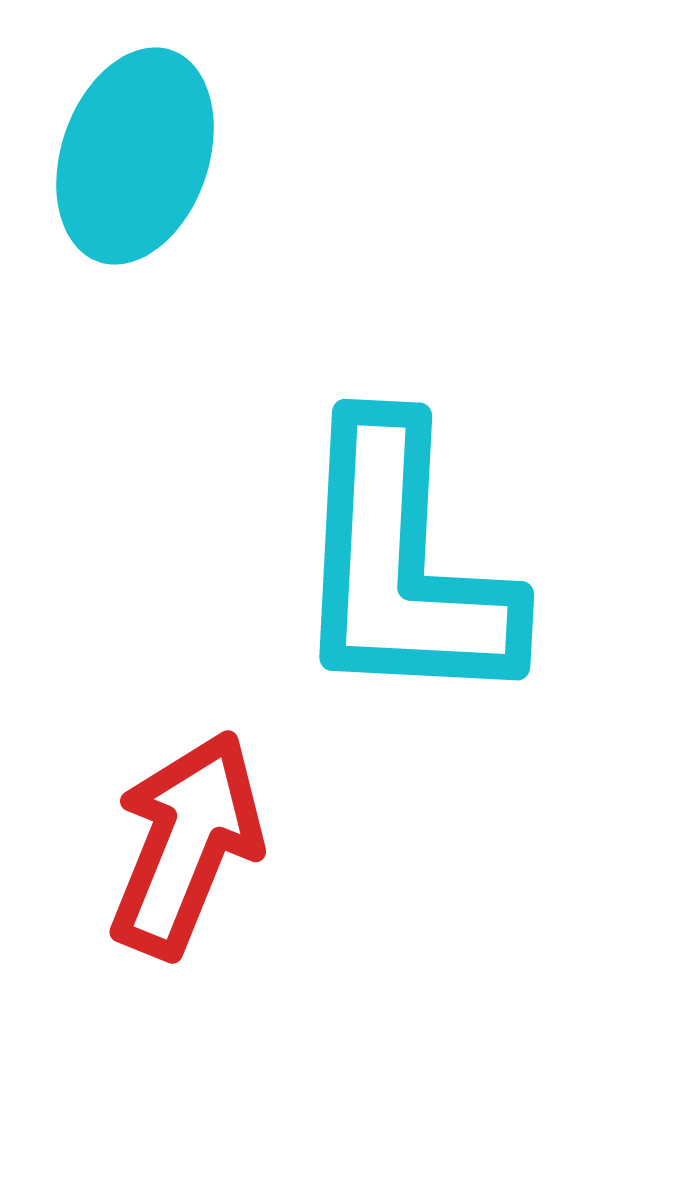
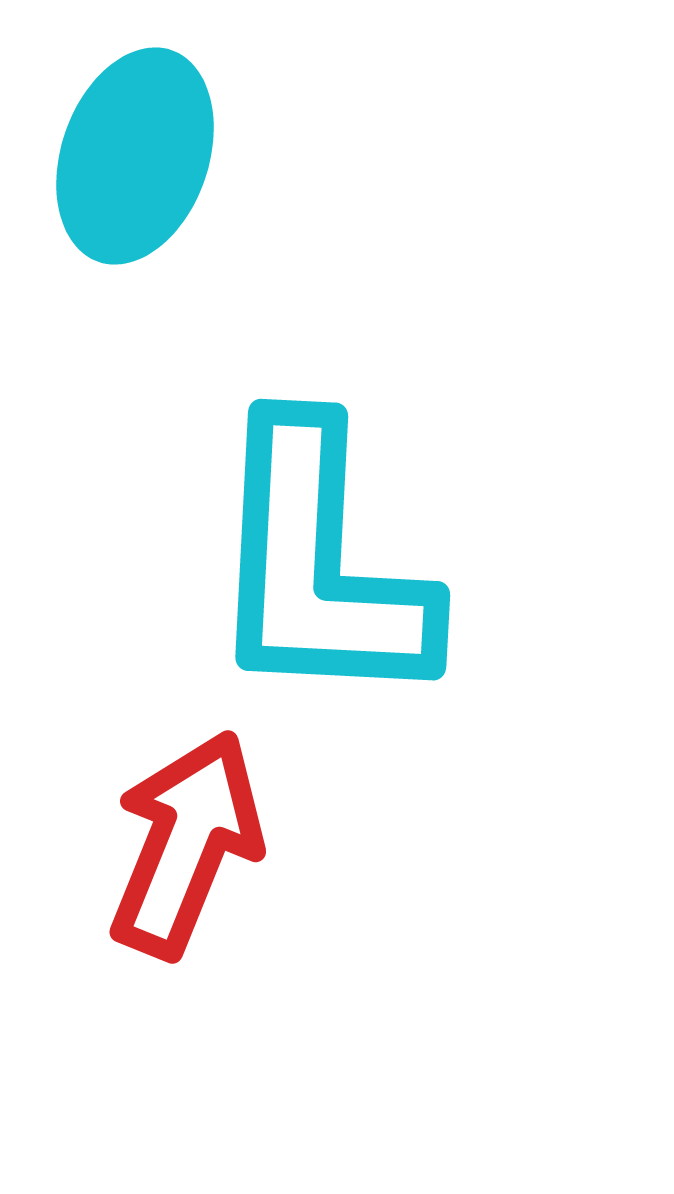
cyan L-shape: moved 84 px left
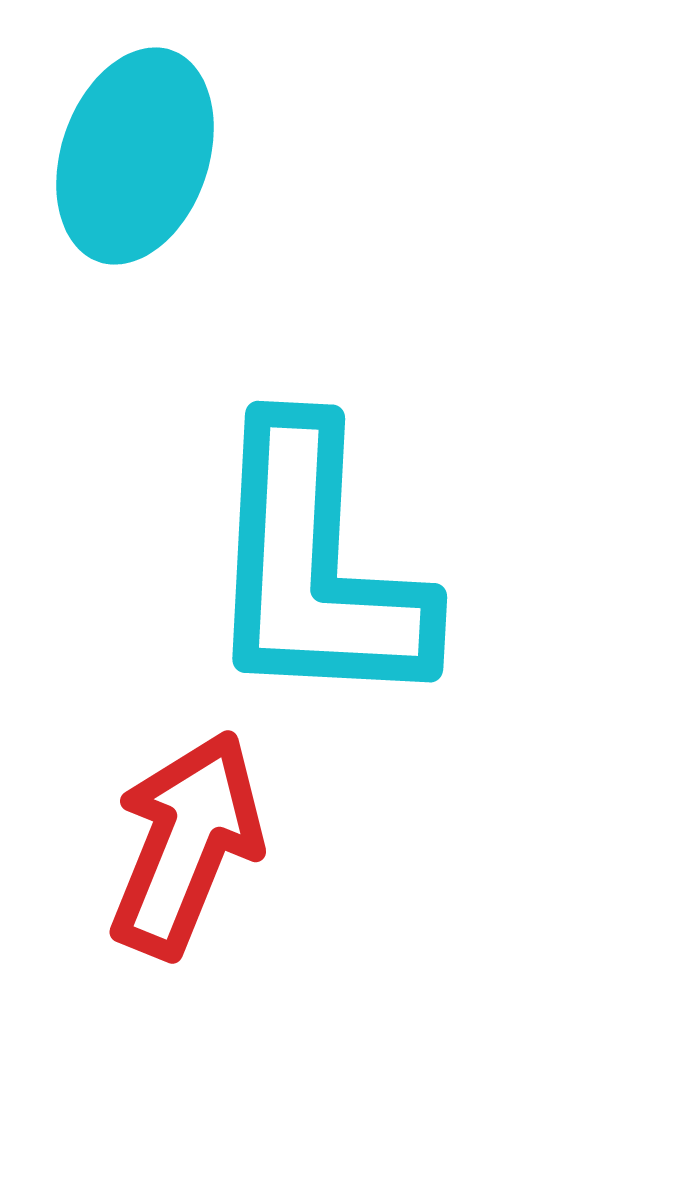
cyan L-shape: moved 3 px left, 2 px down
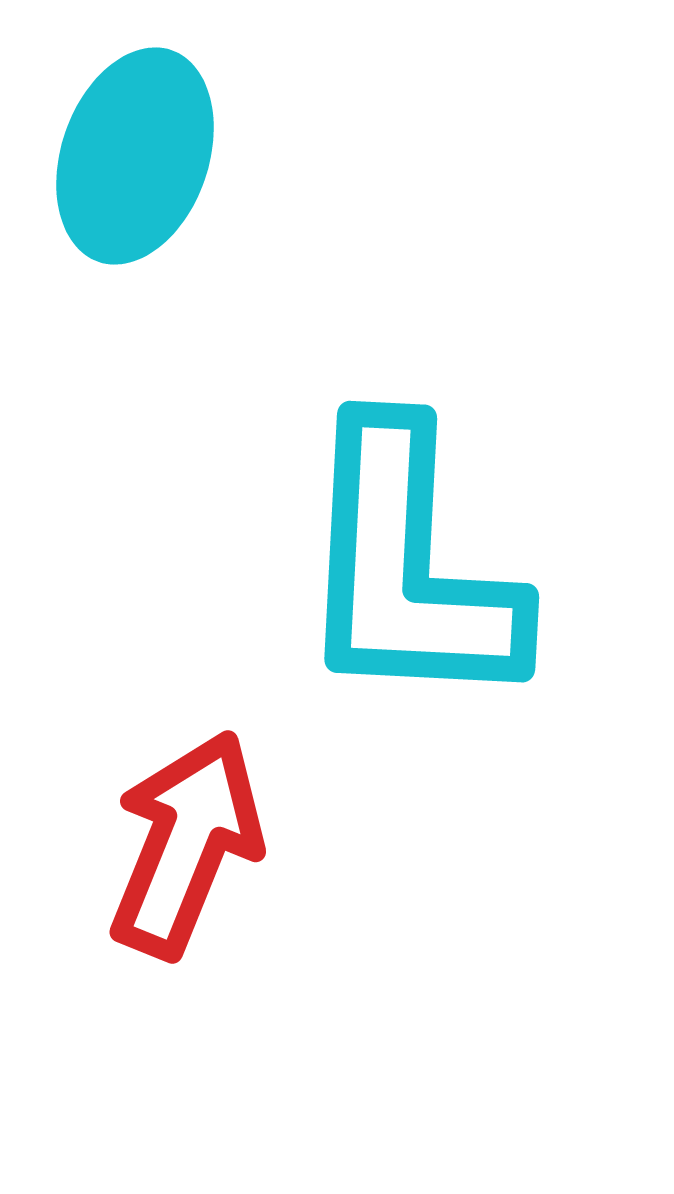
cyan L-shape: moved 92 px right
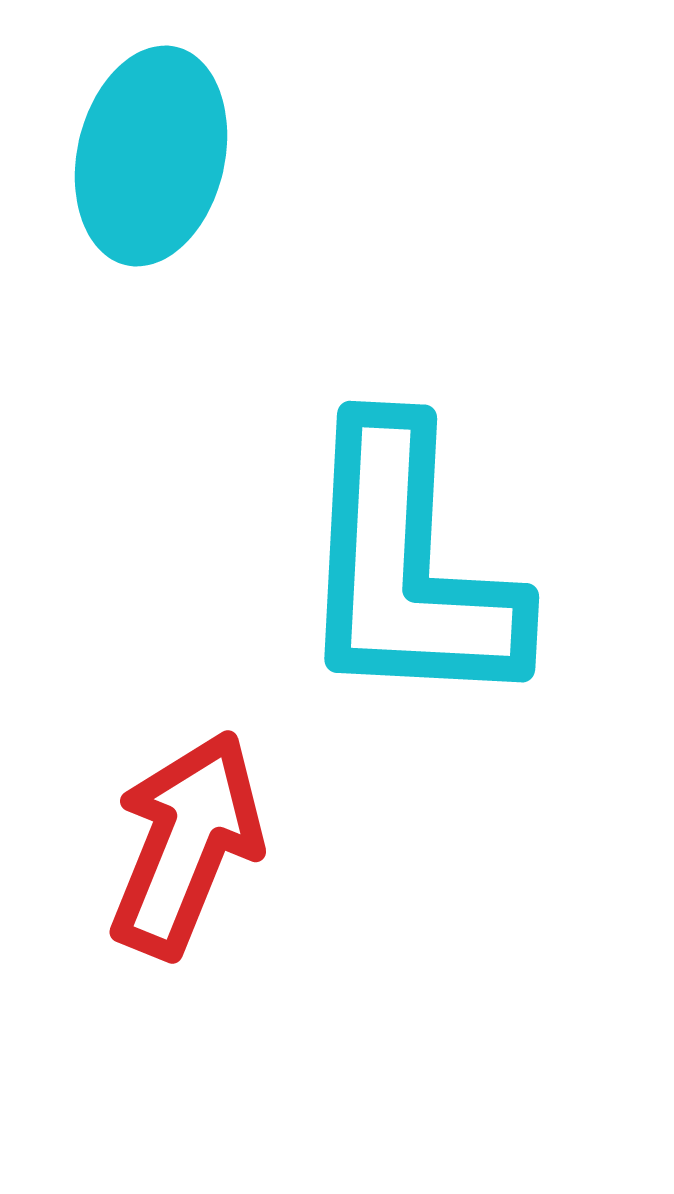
cyan ellipse: moved 16 px right; rotated 6 degrees counterclockwise
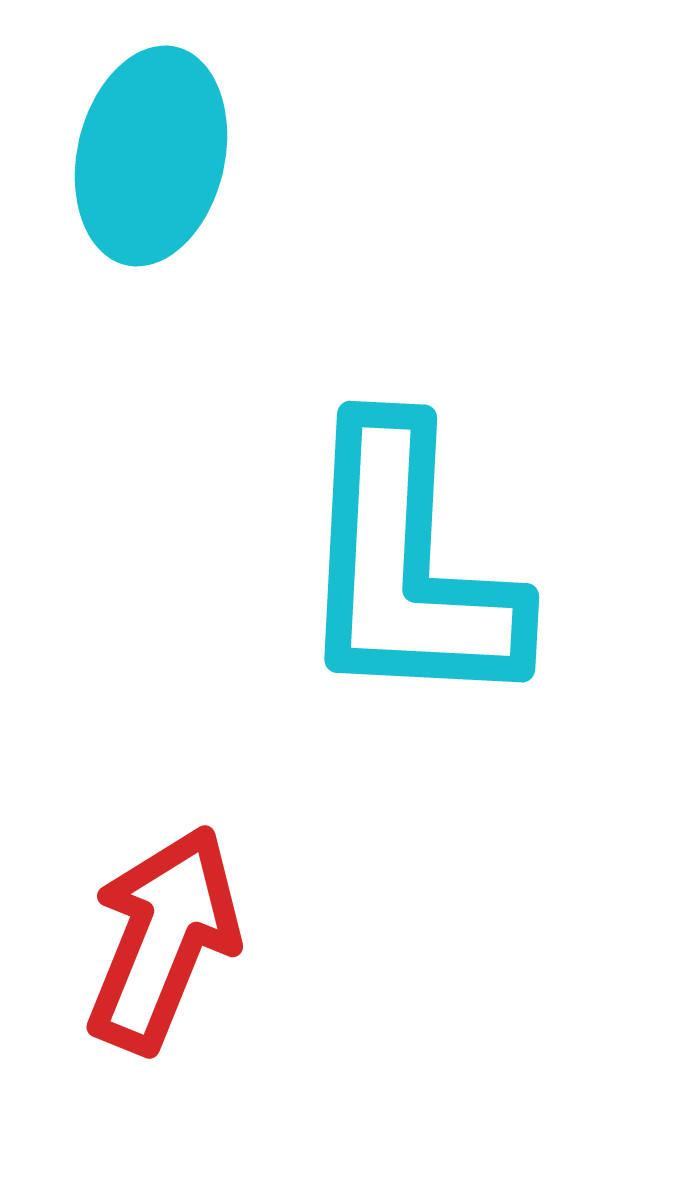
red arrow: moved 23 px left, 95 px down
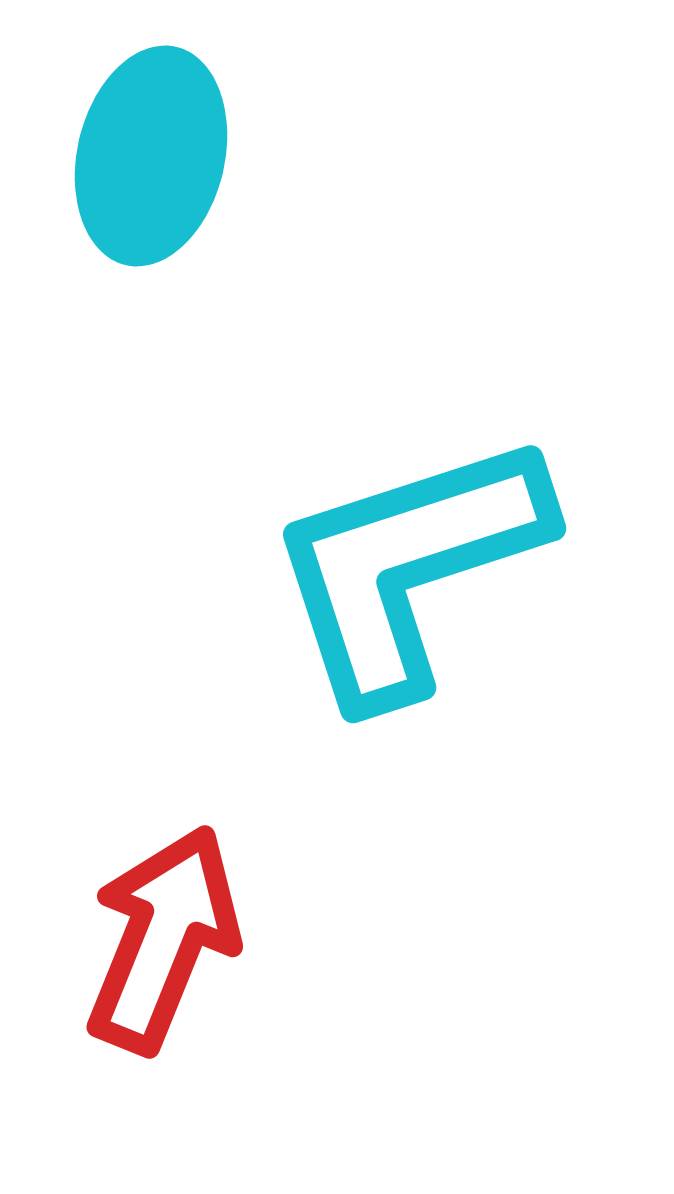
cyan L-shape: rotated 69 degrees clockwise
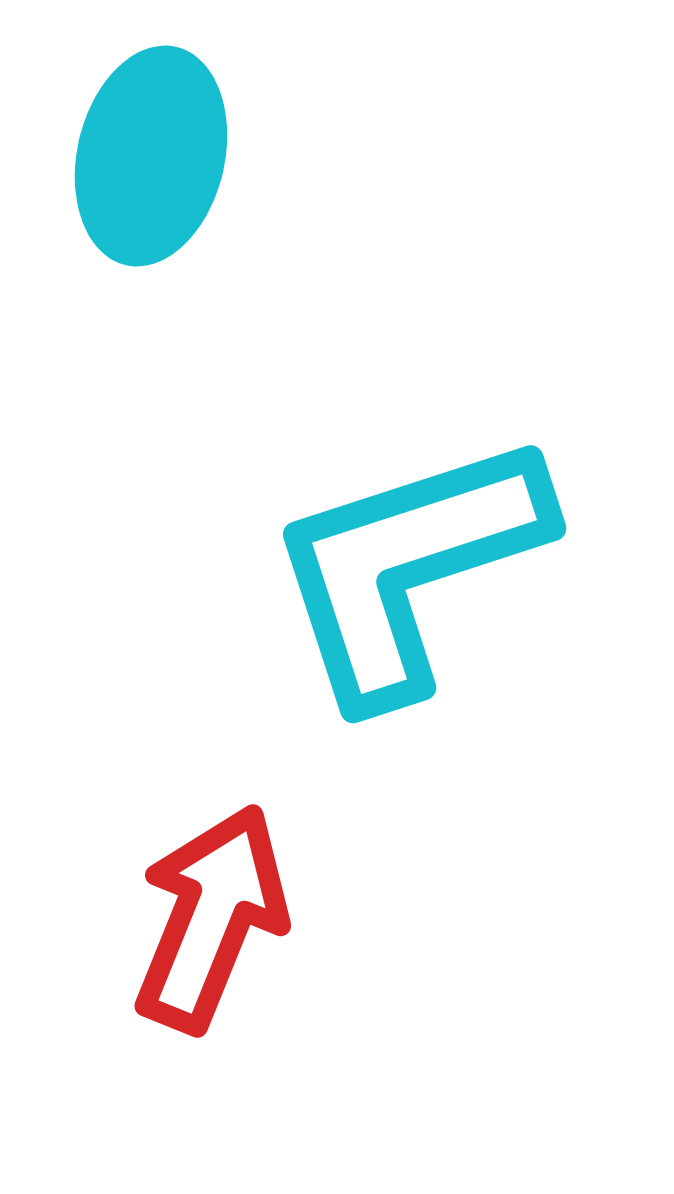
red arrow: moved 48 px right, 21 px up
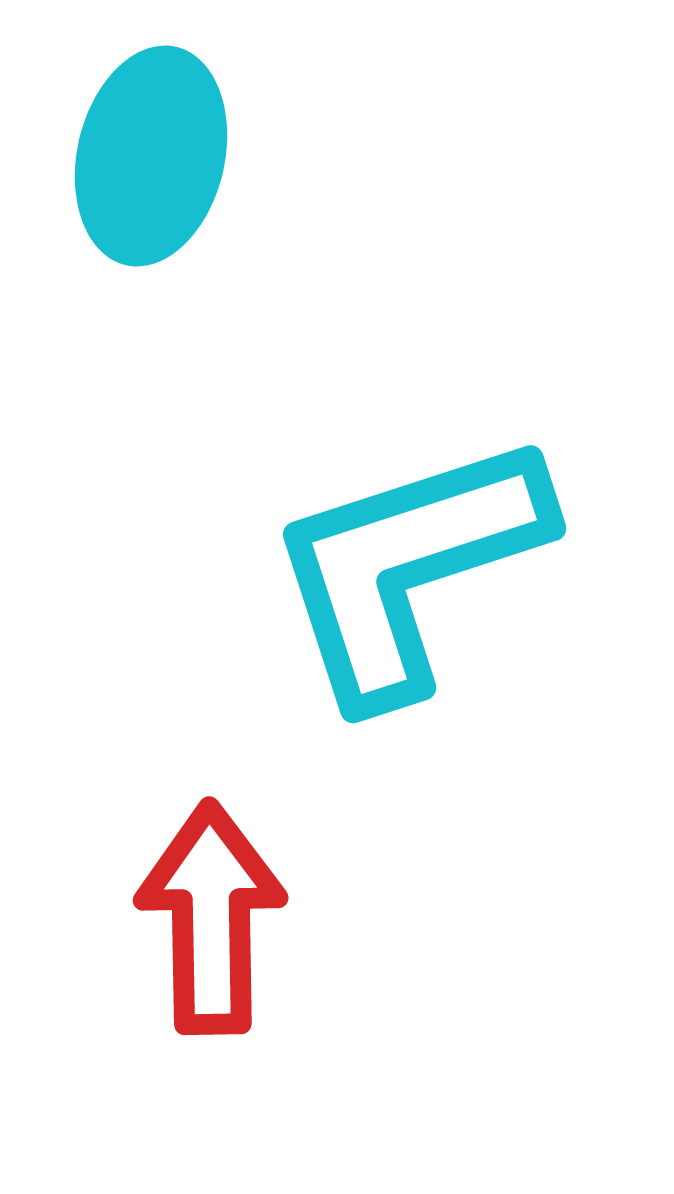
red arrow: rotated 23 degrees counterclockwise
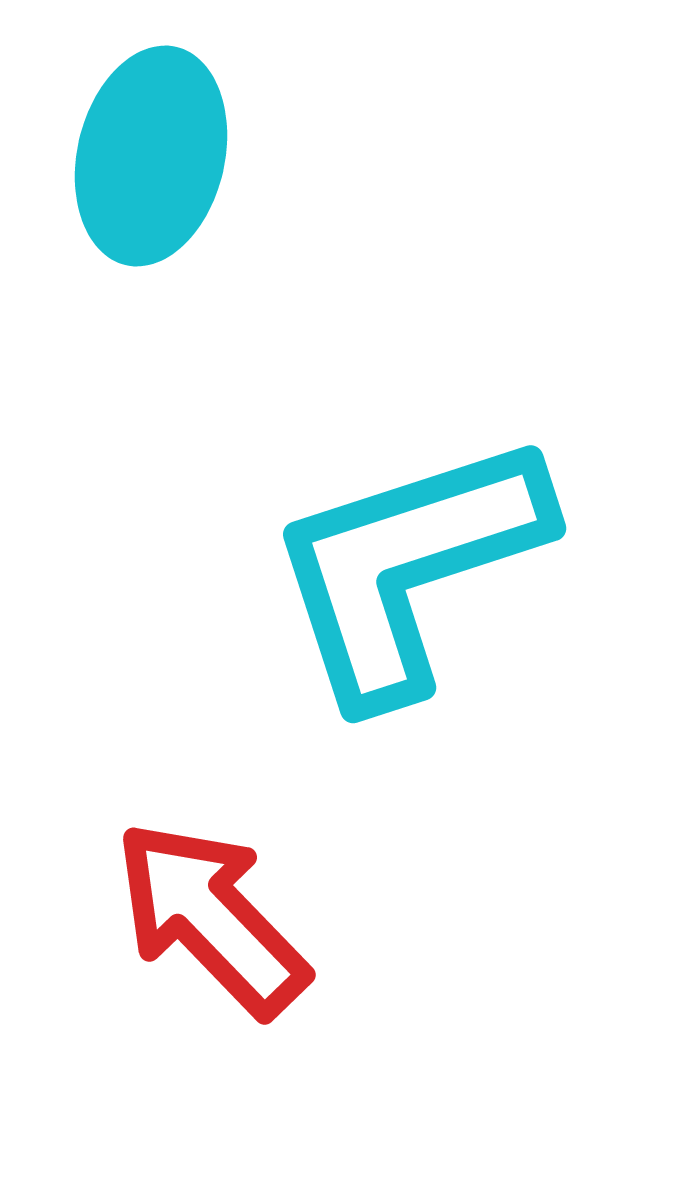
red arrow: rotated 43 degrees counterclockwise
